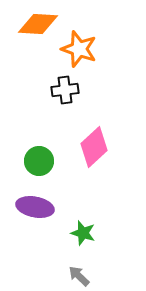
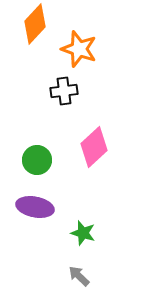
orange diamond: moved 3 px left; rotated 51 degrees counterclockwise
black cross: moved 1 px left, 1 px down
green circle: moved 2 px left, 1 px up
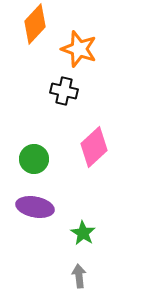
black cross: rotated 20 degrees clockwise
green circle: moved 3 px left, 1 px up
green star: rotated 15 degrees clockwise
gray arrow: rotated 40 degrees clockwise
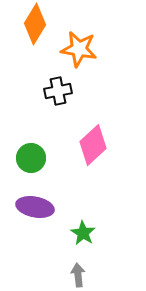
orange diamond: rotated 12 degrees counterclockwise
orange star: rotated 9 degrees counterclockwise
black cross: moved 6 px left; rotated 24 degrees counterclockwise
pink diamond: moved 1 px left, 2 px up
green circle: moved 3 px left, 1 px up
gray arrow: moved 1 px left, 1 px up
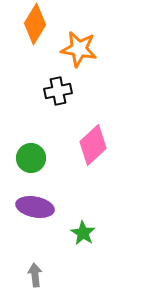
gray arrow: moved 43 px left
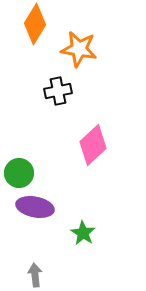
green circle: moved 12 px left, 15 px down
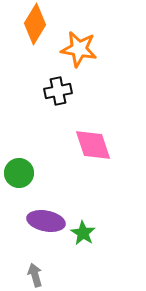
pink diamond: rotated 66 degrees counterclockwise
purple ellipse: moved 11 px right, 14 px down
gray arrow: rotated 10 degrees counterclockwise
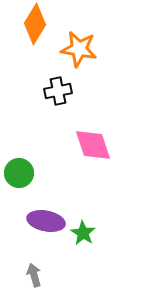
gray arrow: moved 1 px left
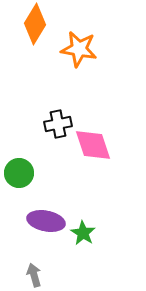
black cross: moved 33 px down
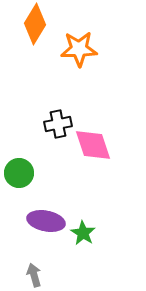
orange star: rotated 12 degrees counterclockwise
